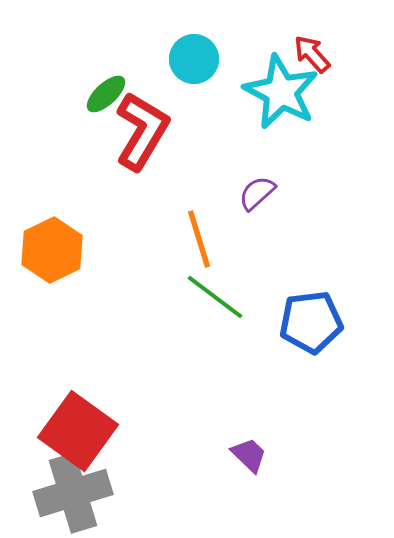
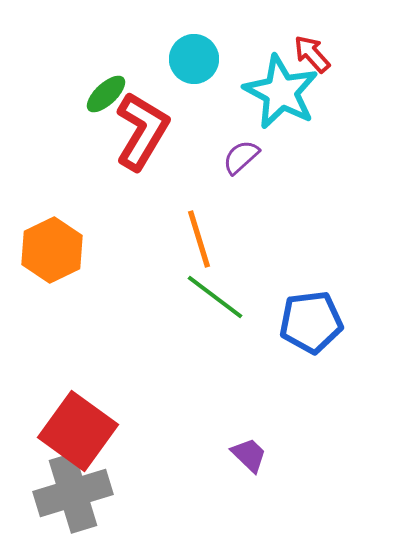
purple semicircle: moved 16 px left, 36 px up
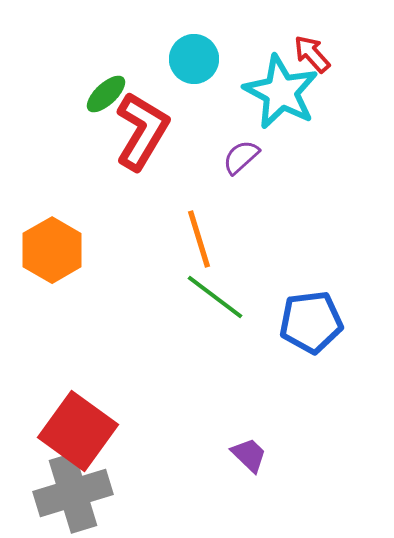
orange hexagon: rotated 4 degrees counterclockwise
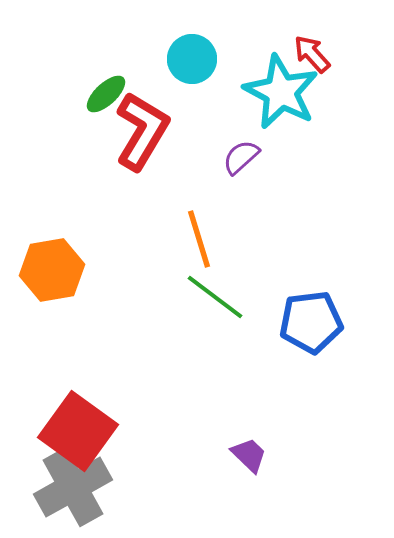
cyan circle: moved 2 px left
orange hexagon: moved 20 px down; rotated 20 degrees clockwise
gray cross: moved 6 px up; rotated 12 degrees counterclockwise
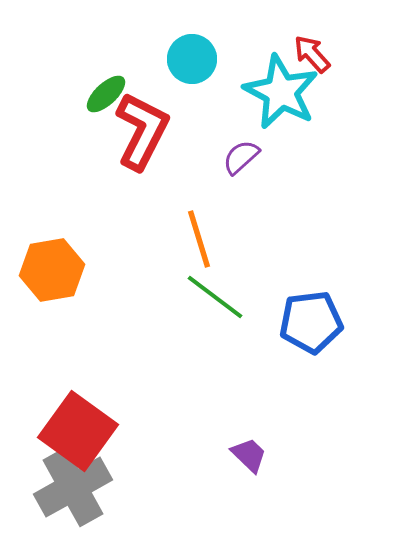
red L-shape: rotated 4 degrees counterclockwise
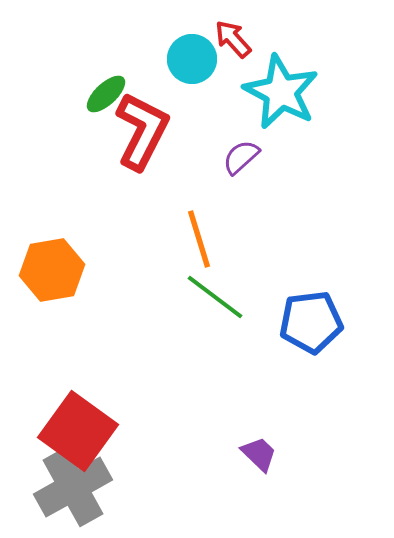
red arrow: moved 79 px left, 15 px up
purple trapezoid: moved 10 px right, 1 px up
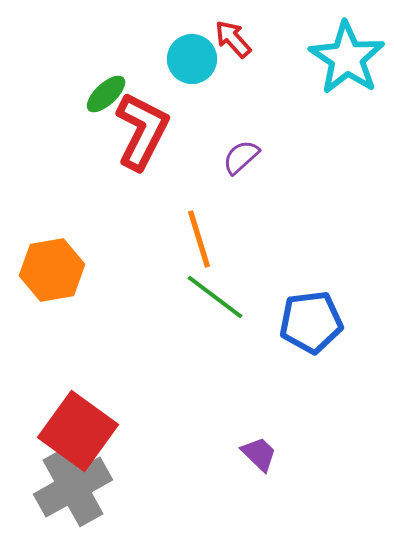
cyan star: moved 66 px right, 34 px up; rotated 6 degrees clockwise
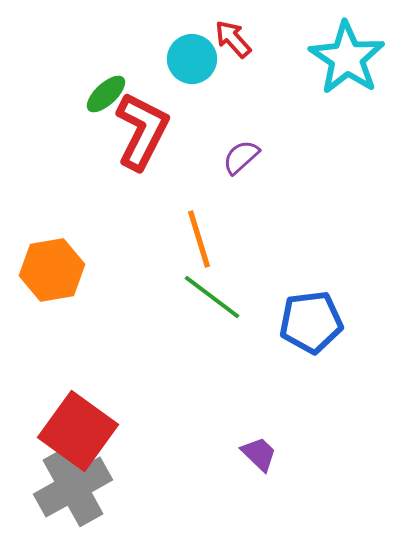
green line: moved 3 px left
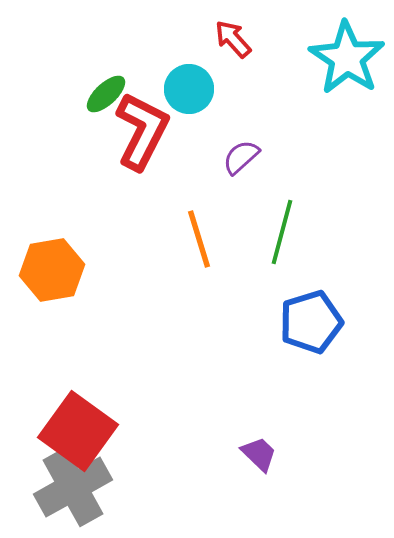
cyan circle: moved 3 px left, 30 px down
green line: moved 70 px right, 65 px up; rotated 68 degrees clockwise
blue pentagon: rotated 10 degrees counterclockwise
